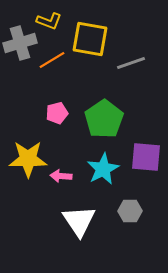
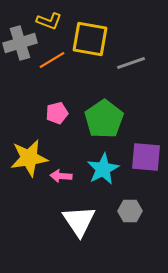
yellow star: moved 1 px right, 1 px up; rotated 9 degrees counterclockwise
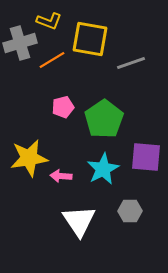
pink pentagon: moved 6 px right, 6 px up
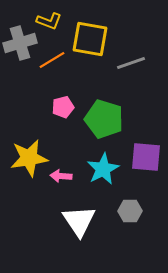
green pentagon: rotated 21 degrees counterclockwise
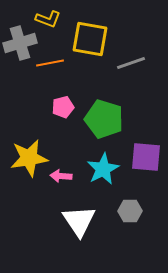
yellow L-shape: moved 1 px left, 2 px up
orange line: moved 2 px left, 3 px down; rotated 20 degrees clockwise
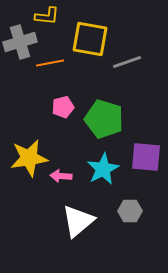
yellow L-shape: moved 1 px left, 3 px up; rotated 15 degrees counterclockwise
gray cross: moved 1 px up
gray line: moved 4 px left, 1 px up
white triangle: moved 1 px left; rotated 24 degrees clockwise
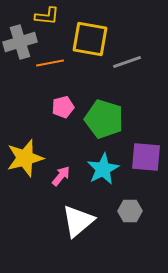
yellow star: moved 4 px left; rotated 6 degrees counterclockwise
pink arrow: rotated 125 degrees clockwise
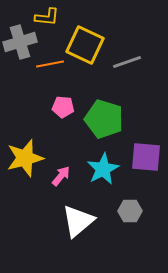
yellow L-shape: moved 1 px down
yellow square: moved 5 px left, 6 px down; rotated 15 degrees clockwise
orange line: moved 1 px down
pink pentagon: rotated 20 degrees clockwise
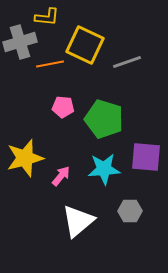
cyan star: moved 1 px right; rotated 24 degrees clockwise
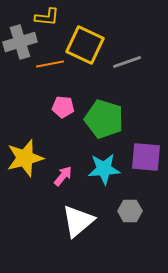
pink arrow: moved 2 px right
